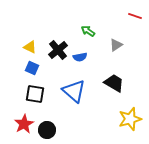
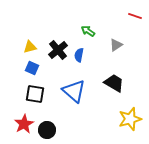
yellow triangle: rotated 40 degrees counterclockwise
blue semicircle: moved 1 px left, 2 px up; rotated 112 degrees clockwise
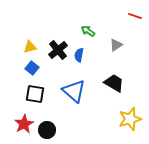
blue square: rotated 16 degrees clockwise
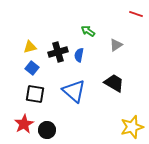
red line: moved 1 px right, 2 px up
black cross: moved 2 px down; rotated 24 degrees clockwise
yellow star: moved 2 px right, 8 px down
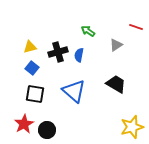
red line: moved 13 px down
black trapezoid: moved 2 px right, 1 px down
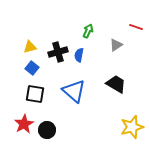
green arrow: rotated 80 degrees clockwise
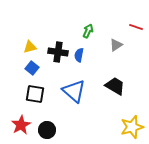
black cross: rotated 24 degrees clockwise
black trapezoid: moved 1 px left, 2 px down
red star: moved 3 px left, 1 px down
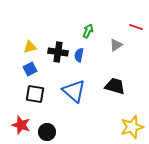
blue square: moved 2 px left, 1 px down; rotated 24 degrees clockwise
black trapezoid: rotated 15 degrees counterclockwise
red star: rotated 24 degrees counterclockwise
black circle: moved 2 px down
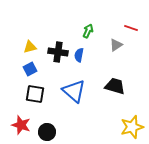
red line: moved 5 px left, 1 px down
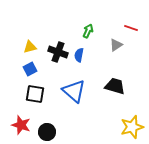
black cross: rotated 12 degrees clockwise
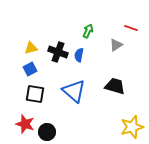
yellow triangle: moved 1 px right, 1 px down
red star: moved 4 px right, 1 px up
